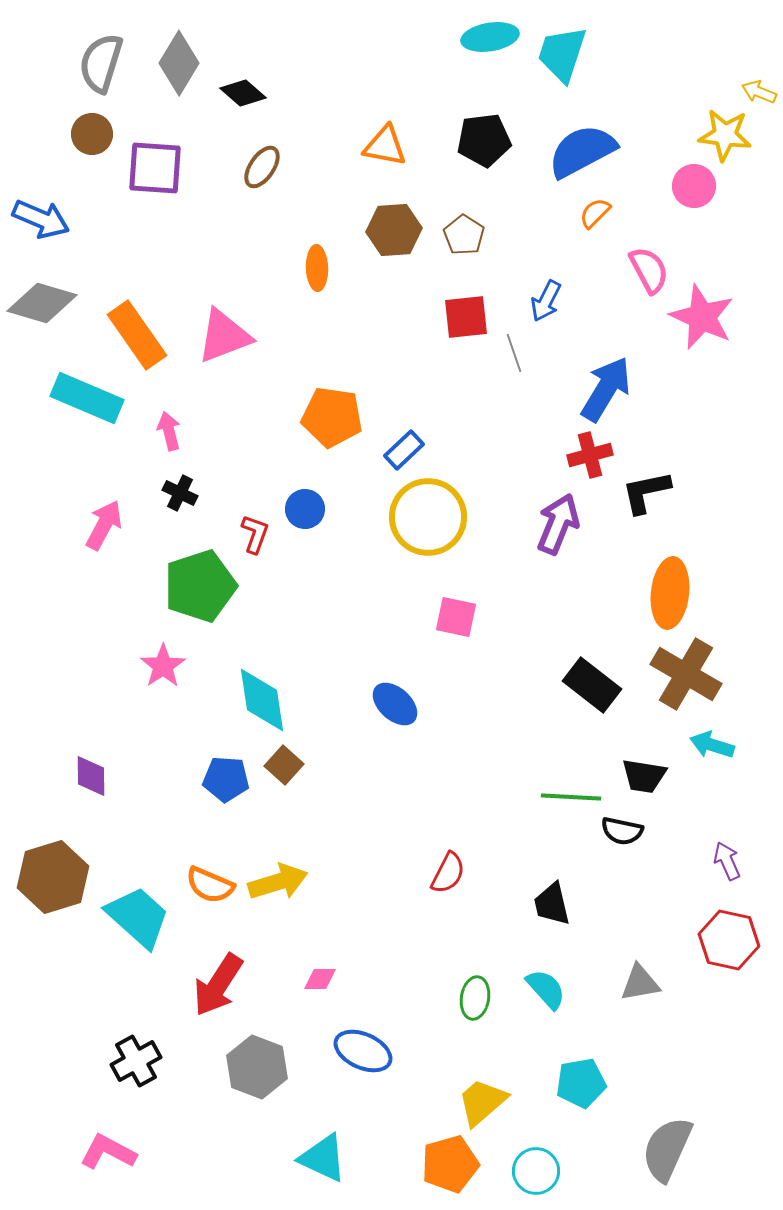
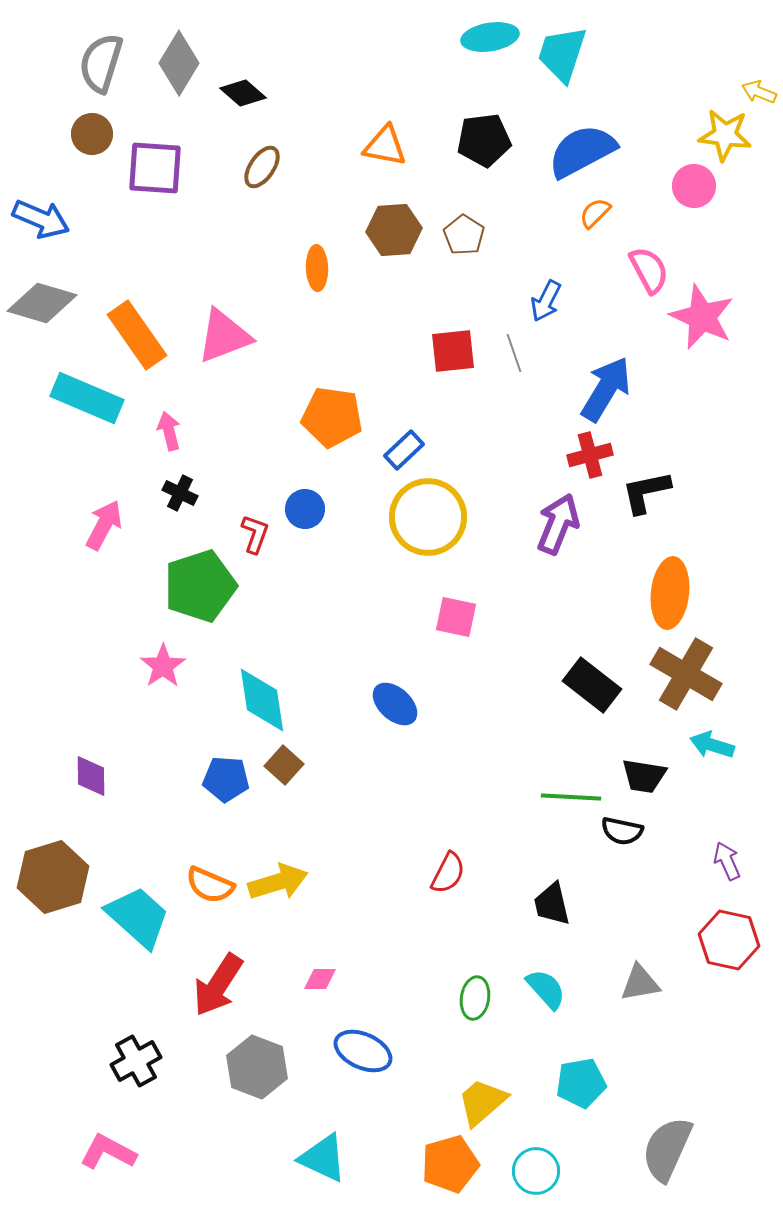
red square at (466, 317): moved 13 px left, 34 px down
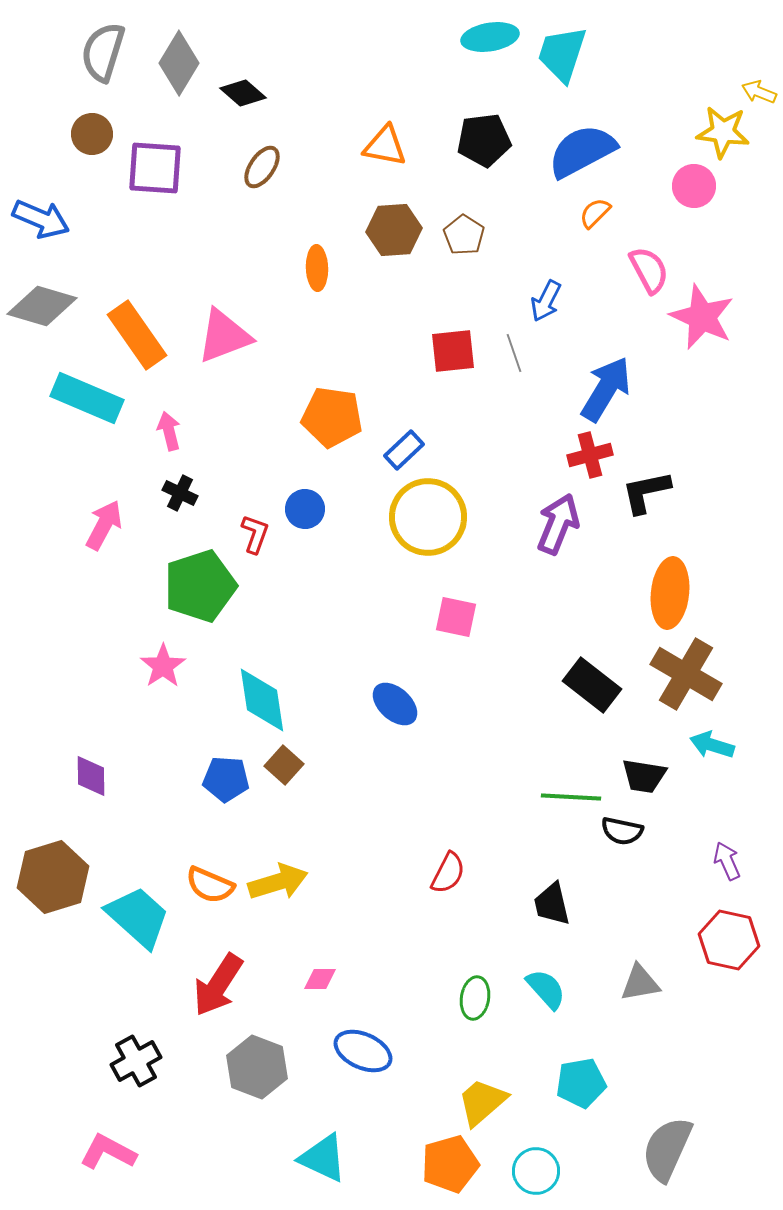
gray semicircle at (101, 63): moved 2 px right, 11 px up
yellow star at (725, 135): moved 2 px left, 3 px up
gray diamond at (42, 303): moved 3 px down
